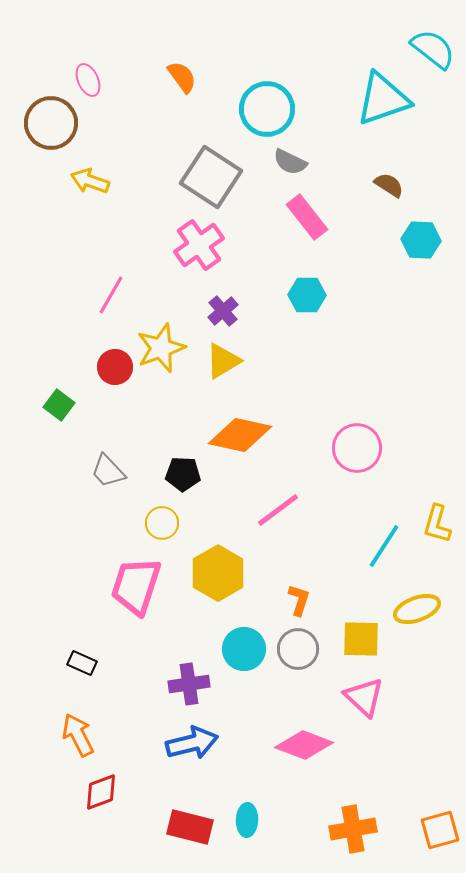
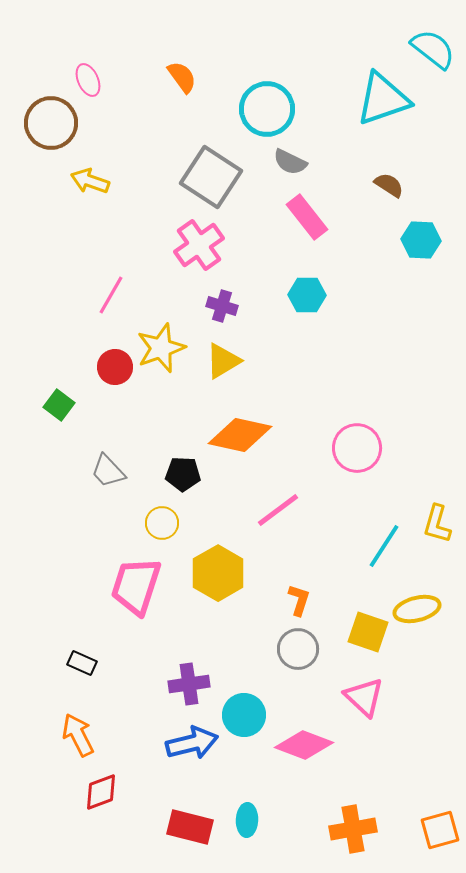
purple cross at (223, 311): moved 1 px left, 5 px up; rotated 32 degrees counterclockwise
yellow ellipse at (417, 609): rotated 6 degrees clockwise
yellow square at (361, 639): moved 7 px right, 7 px up; rotated 18 degrees clockwise
cyan circle at (244, 649): moved 66 px down
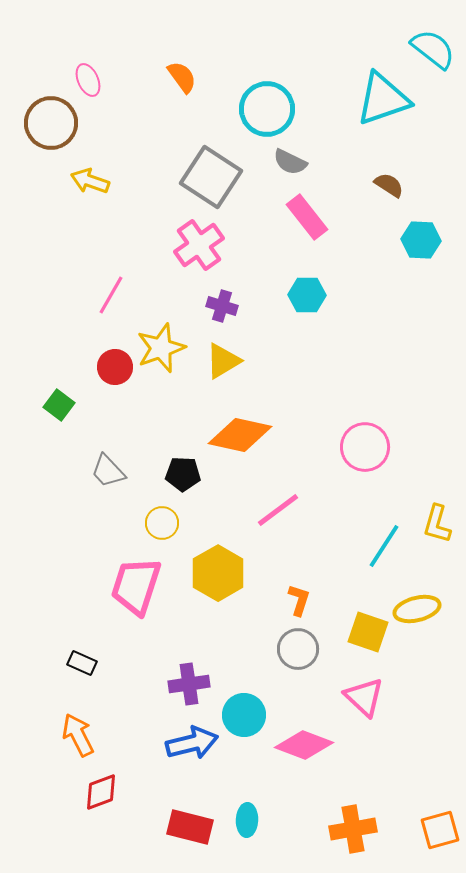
pink circle at (357, 448): moved 8 px right, 1 px up
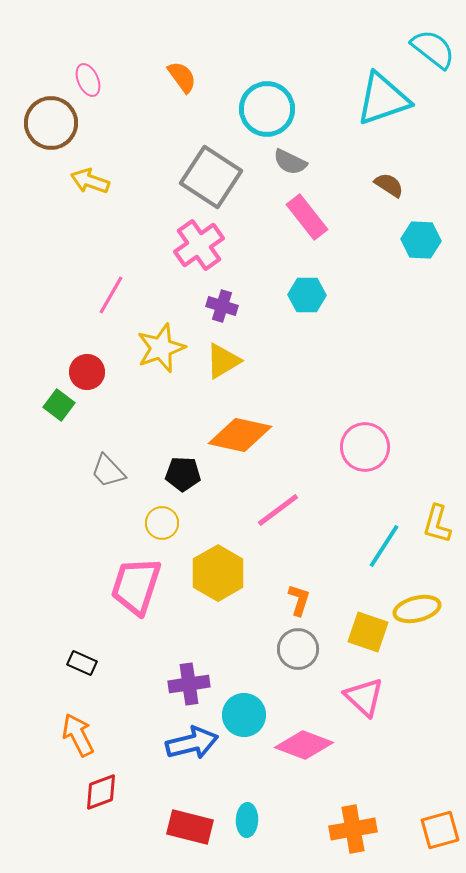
red circle at (115, 367): moved 28 px left, 5 px down
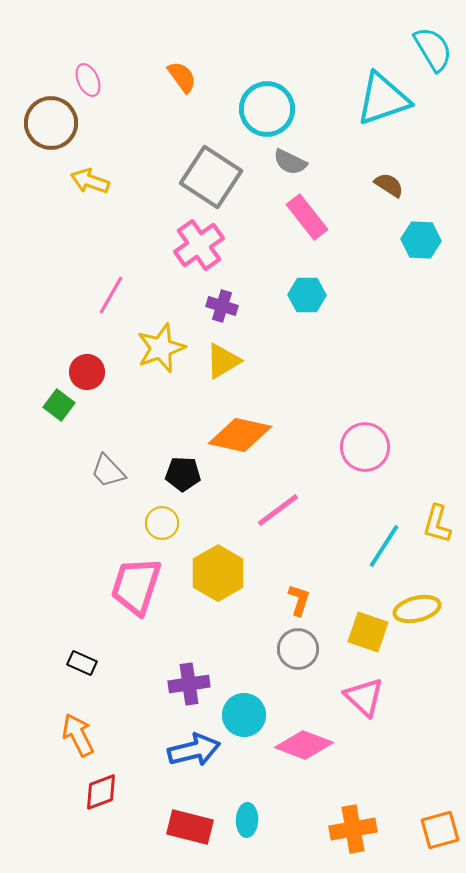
cyan semicircle at (433, 49): rotated 21 degrees clockwise
blue arrow at (192, 743): moved 2 px right, 7 px down
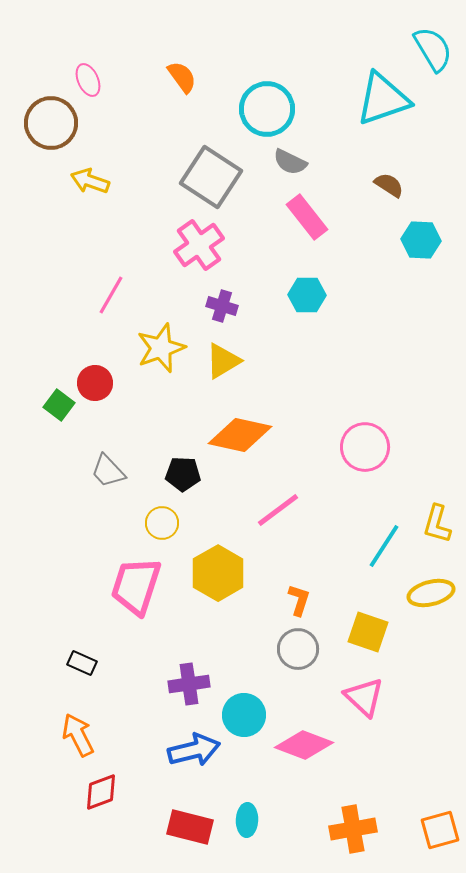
red circle at (87, 372): moved 8 px right, 11 px down
yellow ellipse at (417, 609): moved 14 px right, 16 px up
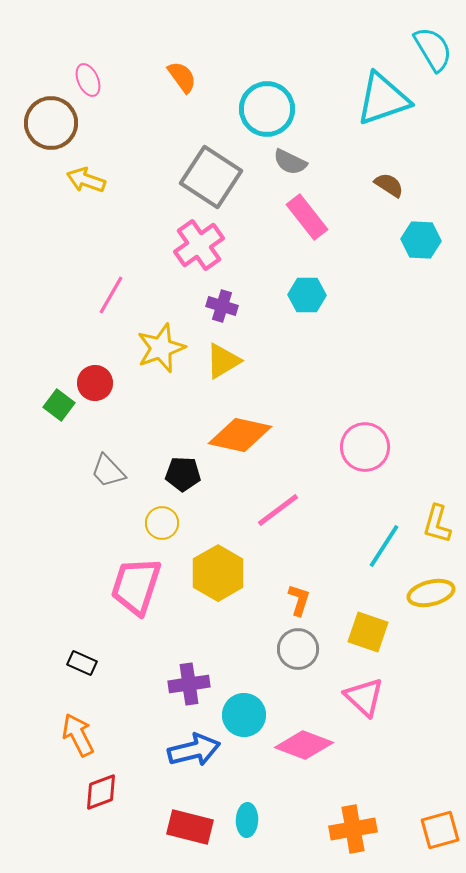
yellow arrow at (90, 181): moved 4 px left, 1 px up
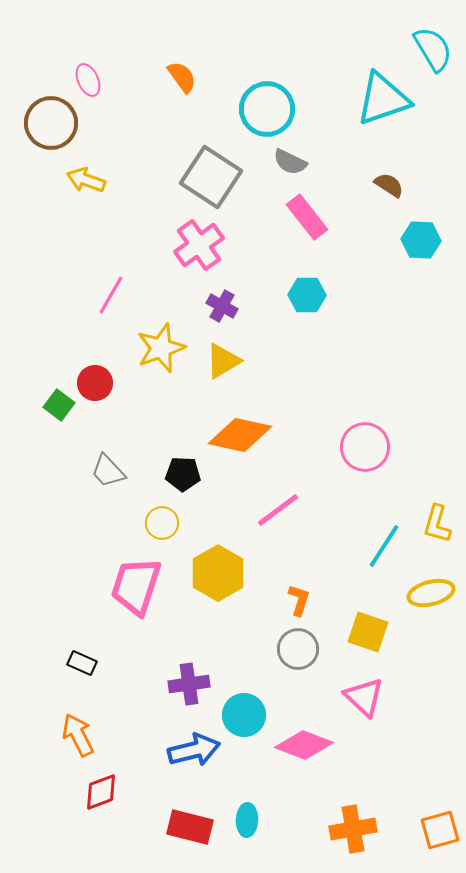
purple cross at (222, 306): rotated 12 degrees clockwise
